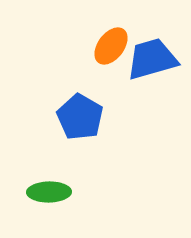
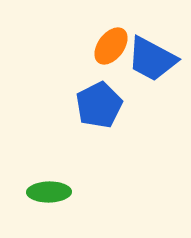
blue trapezoid: rotated 136 degrees counterclockwise
blue pentagon: moved 19 px right, 12 px up; rotated 15 degrees clockwise
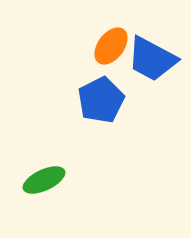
blue pentagon: moved 2 px right, 5 px up
green ellipse: moved 5 px left, 12 px up; rotated 24 degrees counterclockwise
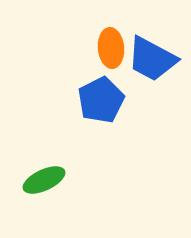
orange ellipse: moved 2 px down; rotated 42 degrees counterclockwise
